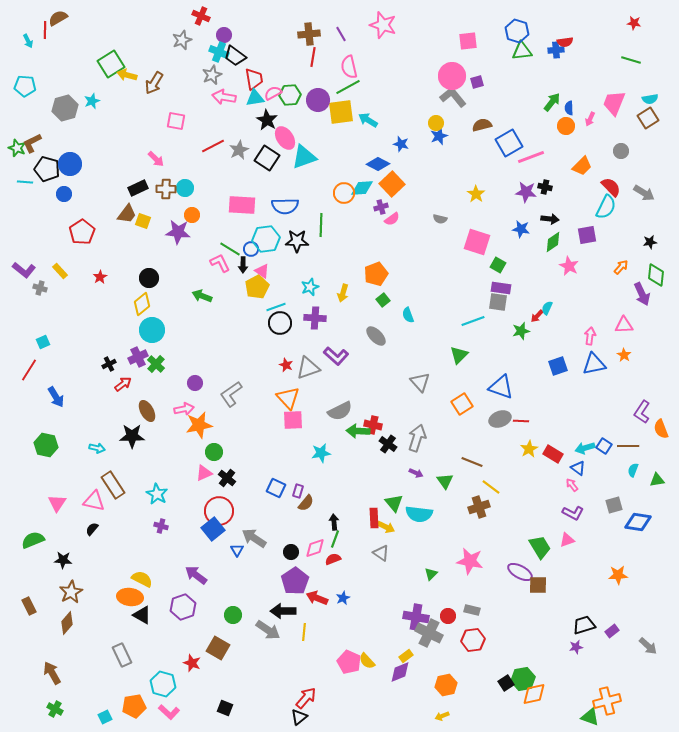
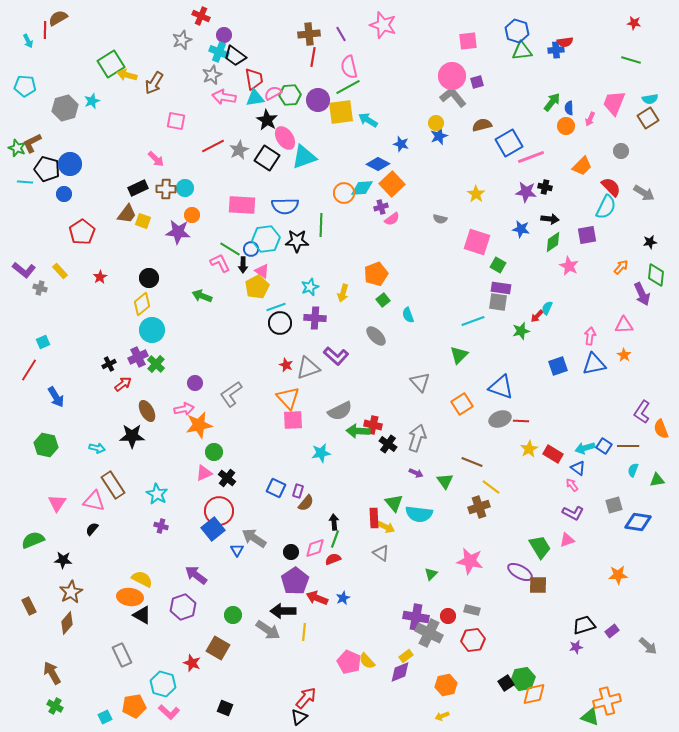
green cross at (55, 709): moved 3 px up
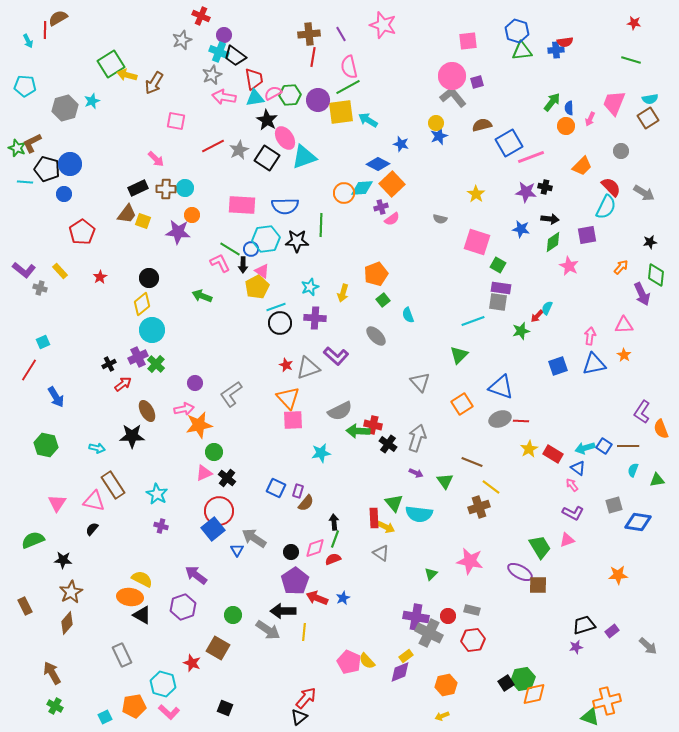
brown rectangle at (29, 606): moved 4 px left
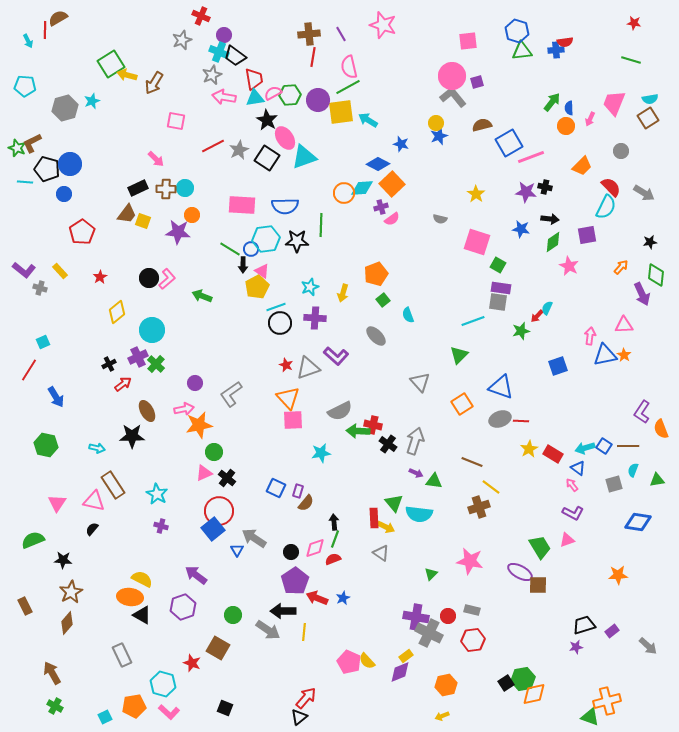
pink L-shape at (220, 263): moved 53 px left, 16 px down; rotated 75 degrees clockwise
yellow diamond at (142, 304): moved 25 px left, 8 px down
blue triangle at (594, 364): moved 11 px right, 9 px up
gray arrow at (417, 438): moved 2 px left, 3 px down
green triangle at (445, 481): moved 11 px left; rotated 48 degrees counterclockwise
gray square at (614, 505): moved 21 px up
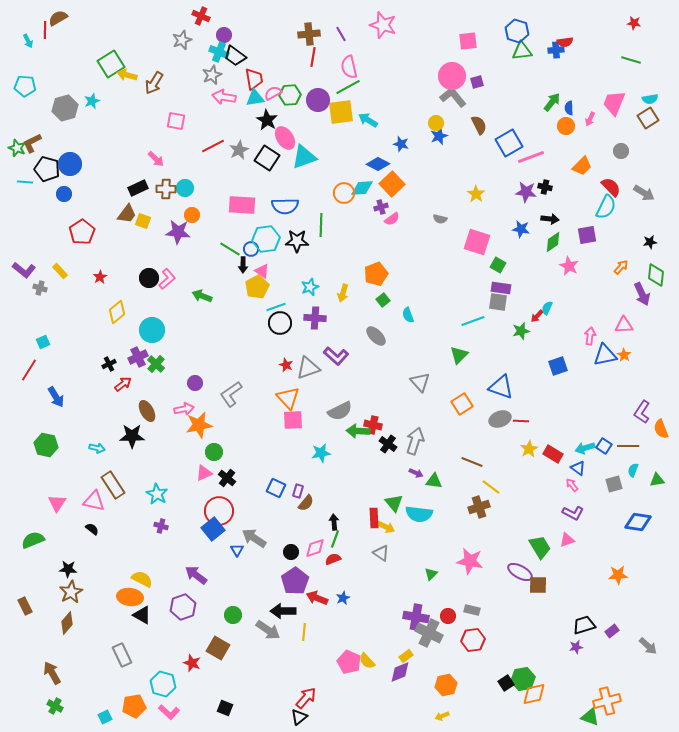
brown semicircle at (482, 125): moved 3 px left; rotated 78 degrees clockwise
black semicircle at (92, 529): rotated 88 degrees clockwise
black star at (63, 560): moved 5 px right, 9 px down
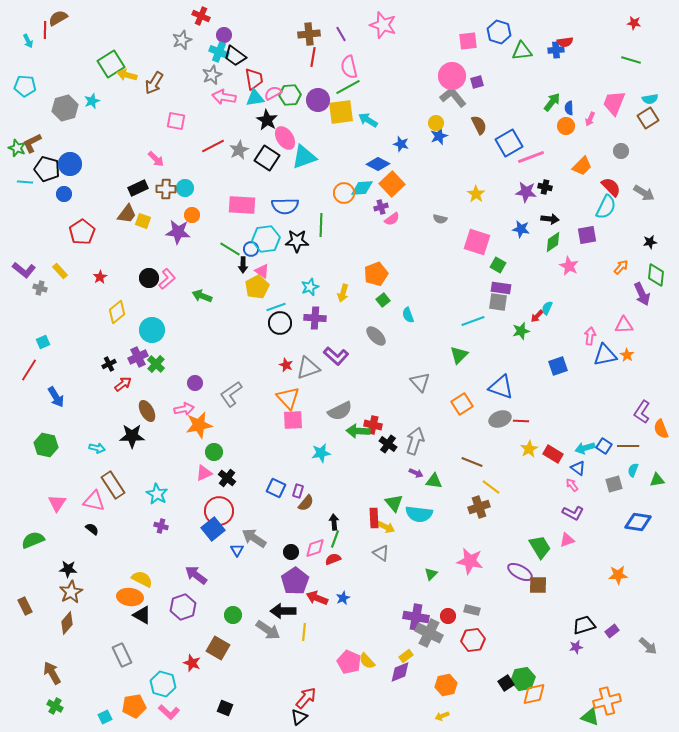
blue hexagon at (517, 31): moved 18 px left, 1 px down
orange star at (624, 355): moved 3 px right
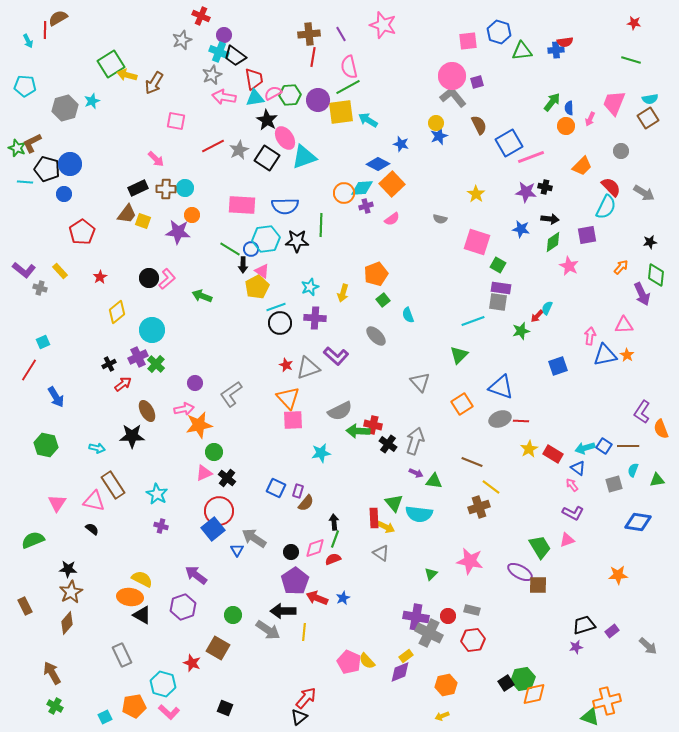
purple cross at (381, 207): moved 15 px left, 1 px up
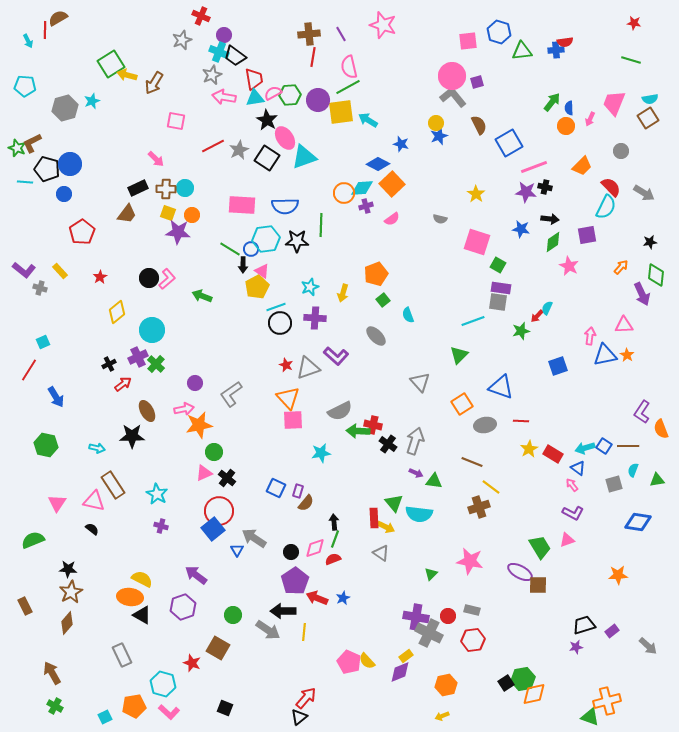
pink line at (531, 157): moved 3 px right, 10 px down
yellow square at (143, 221): moved 25 px right, 8 px up
gray ellipse at (500, 419): moved 15 px left, 6 px down; rotated 10 degrees clockwise
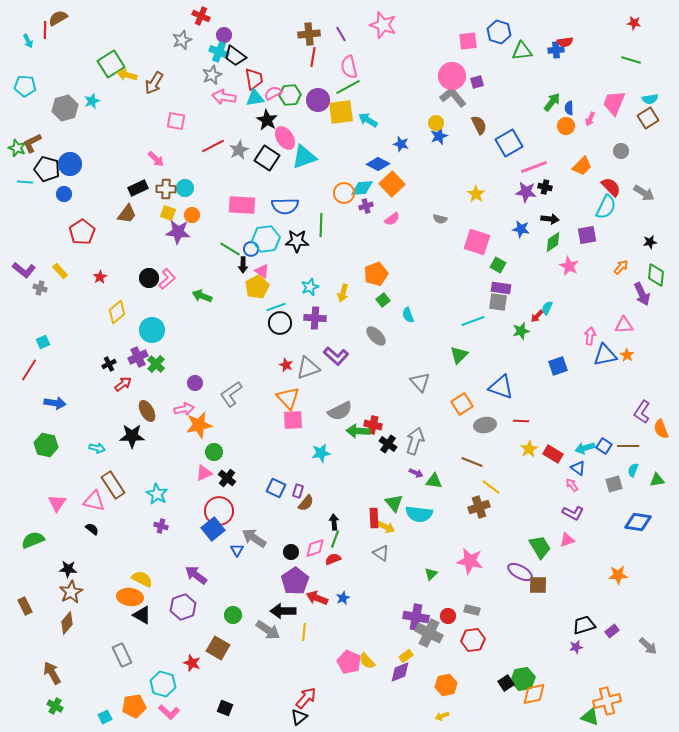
blue arrow at (56, 397): moved 1 px left, 6 px down; rotated 50 degrees counterclockwise
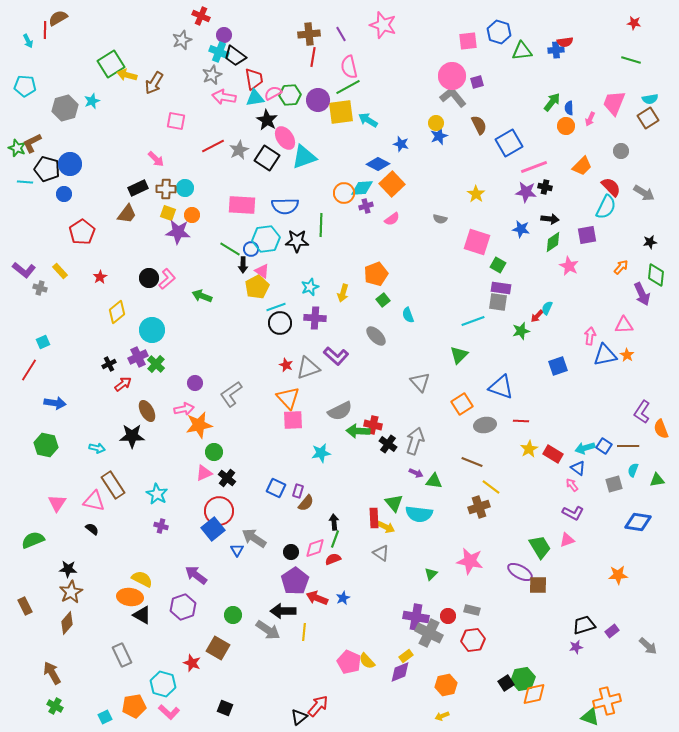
red arrow at (306, 698): moved 12 px right, 8 px down
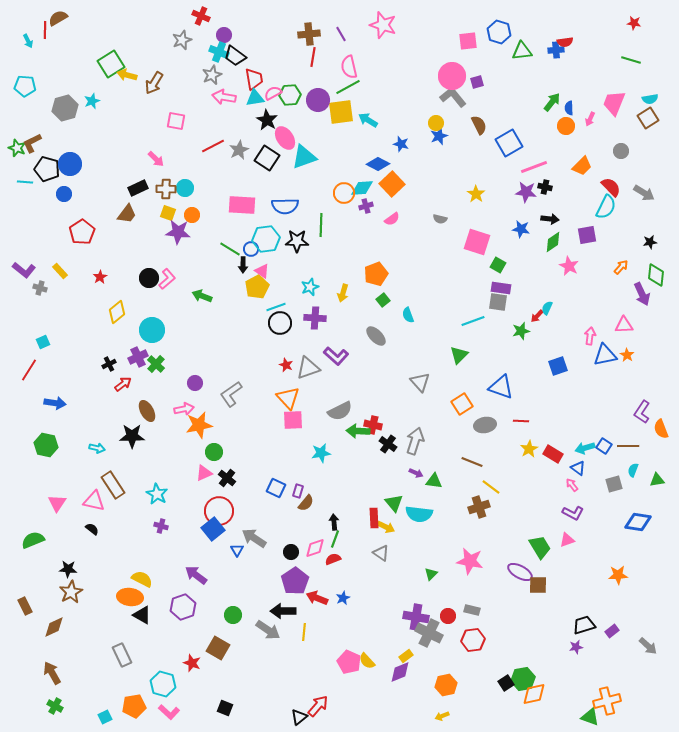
brown diamond at (67, 623): moved 13 px left, 4 px down; rotated 25 degrees clockwise
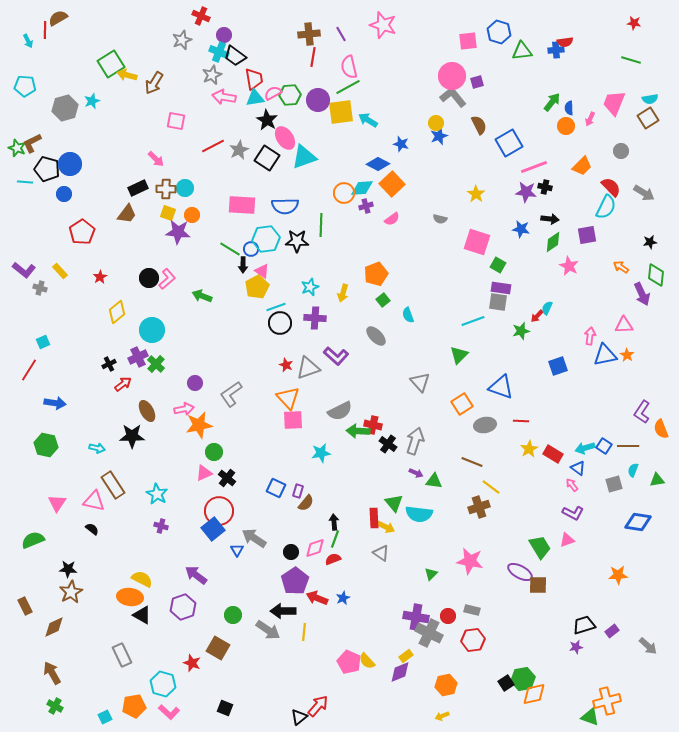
orange arrow at (621, 267): rotated 98 degrees counterclockwise
